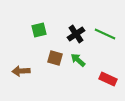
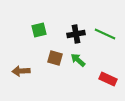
black cross: rotated 24 degrees clockwise
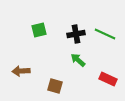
brown square: moved 28 px down
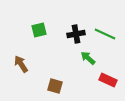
green arrow: moved 10 px right, 2 px up
brown arrow: moved 7 px up; rotated 60 degrees clockwise
red rectangle: moved 1 px down
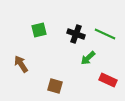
black cross: rotated 30 degrees clockwise
green arrow: rotated 84 degrees counterclockwise
